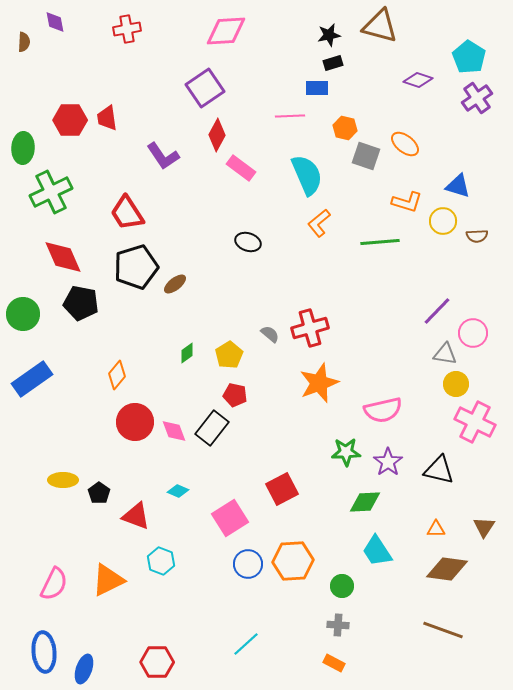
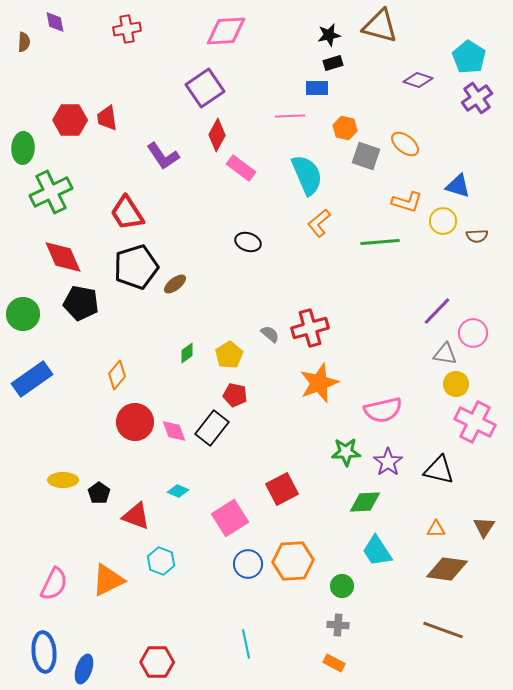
cyan line at (246, 644): rotated 60 degrees counterclockwise
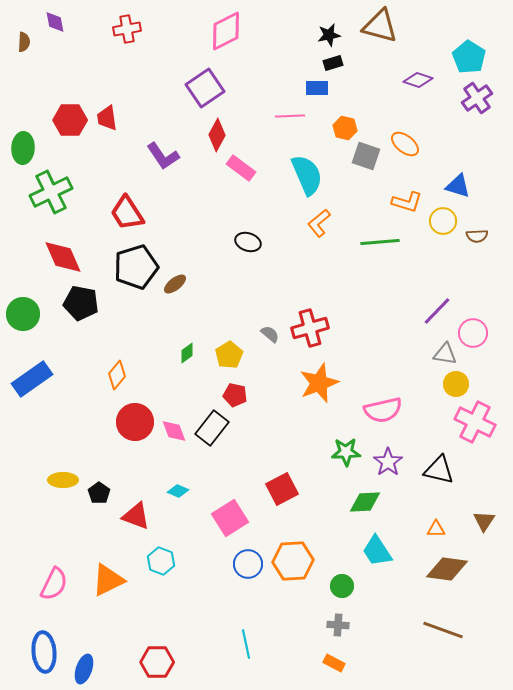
pink diamond at (226, 31): rotated 24 degrees counterclockwise
brown triangle at (484, 527): moved 6 px up
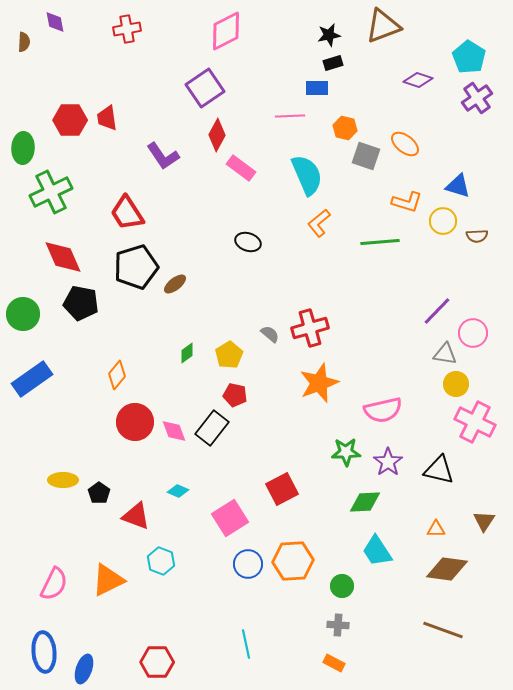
brown triangle at (380, 26): moved 3 px right; rotated 36 degrees counterclockwise
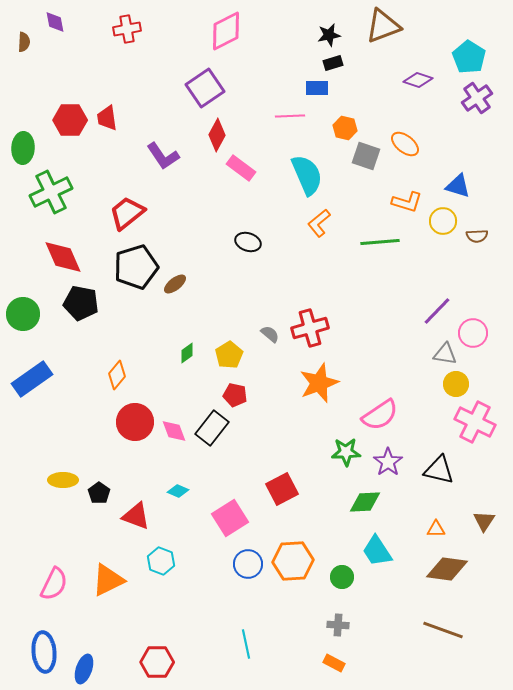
red trapezoid at (127, 213): rotated 84 degrees clockwise
pink semicircle at (383, 410): moved 3 px left, 5 px down; rotated 21 degrees counterclockwise
green circle at (342, 586): moved 9 px up
